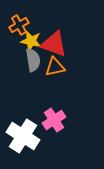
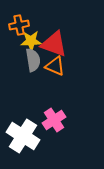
orange cross: rotated 18 degrees clockwise
yellow star: rotated 15 degrees counterclockwise
orange triangle: moved 1 px up; rotated 35 degrees clockwise
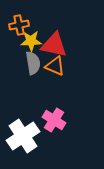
red triangle: moved 1 px down; rotated 8 degrees counterclockwise
gray semicircle: moved 3 px down
pink cross: rotated 25 degrees counterclockwise
white cross: rotated 24 degrees clockwise
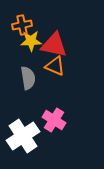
orange cross: moved 3 px right
gray semicircle: moved 5 px left, 15 px down
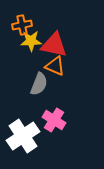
gray semicircle: moved 11 px right, 6 px down; rotated 30 degrees clockwise
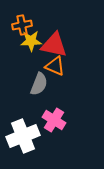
white cross: rotated 12 degrees clockwise
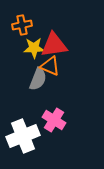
yellow star: moved 3 px right, 7 px down
red triangle: rotated 20 degrees counterclockwise
orange triangle: moved 5 px left
gray semicircle: moved 1 px left, 5 px up
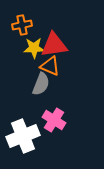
gray semicircle: moved 3 px right, 5 px down
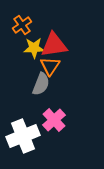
orange cross: rotated 24 degrees counterclockwise
orange triangle: rotated 40 degrees clockwise
pink cross: rotated 15 degrees clockwise
